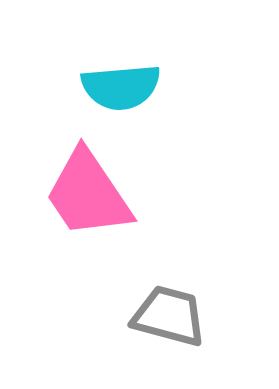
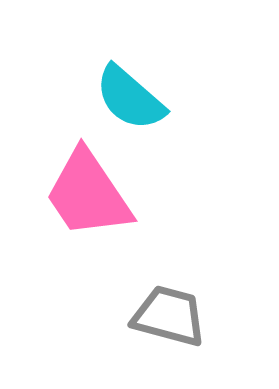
cyan semicircle: moved 9 px right, 11 px down; rotated 46 degrees clockwise
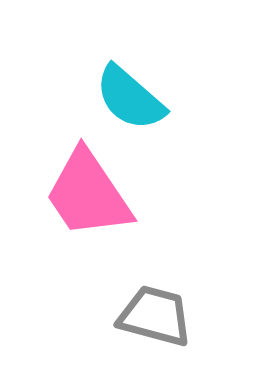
gray trapezoid: moved 14 px left
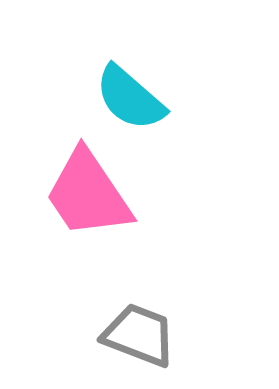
gray trapezoid: moved 16 px left, 19 px down; rotated 6 degrees clockwise
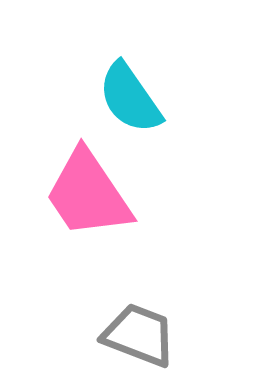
cyan semicircle: rotated 14 degrees clockwise
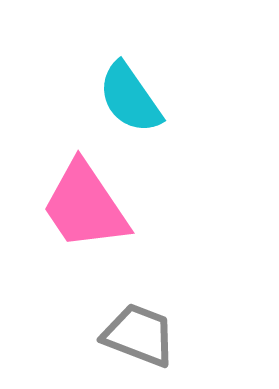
pink trapezoid: moved 3 px left, 12 px down
